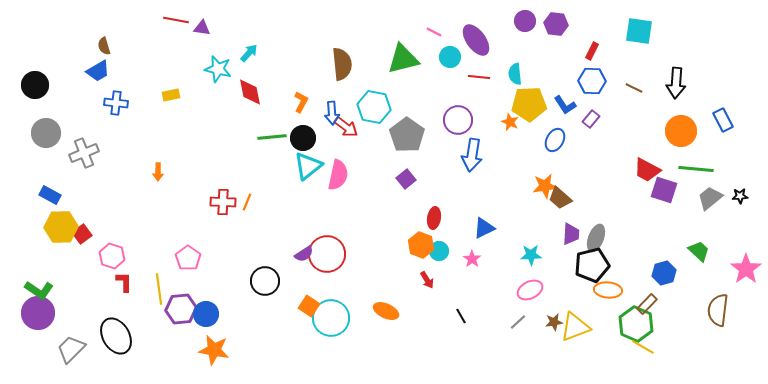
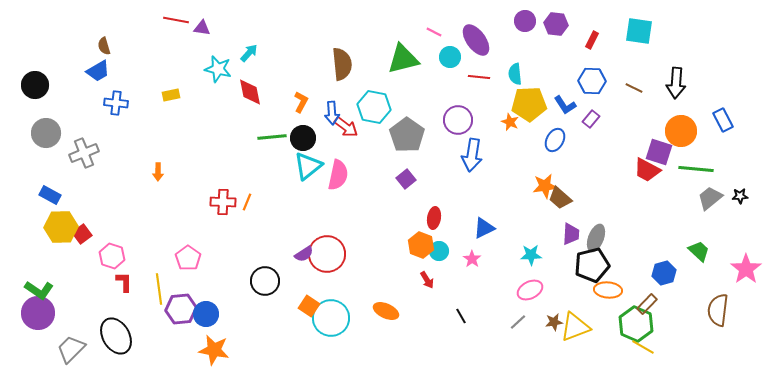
red rectangle at (592, 51): moved 11 px up
purple square at (664, 190): moved 5 px left, 38 px up
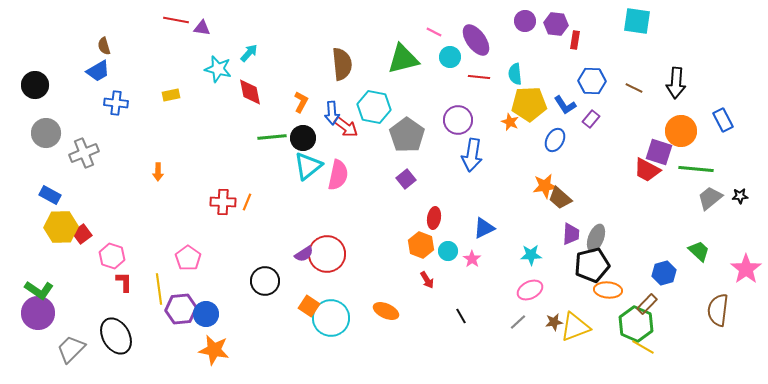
cyan square at (639, 31): moved 2 px left, 10 px up
red rectangle at (592, 40): moved 17 px left; rotated 18 degrees counterclockwise
cyan circle at (439, 251): moved 9 px right
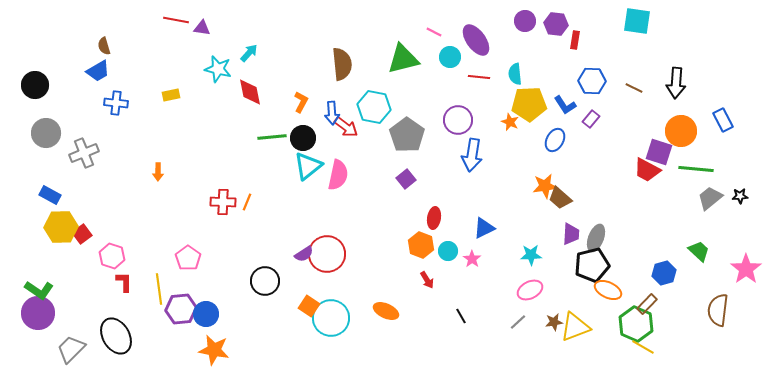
orange ellipse at (608, 290): rotated 20 degrees clockwise
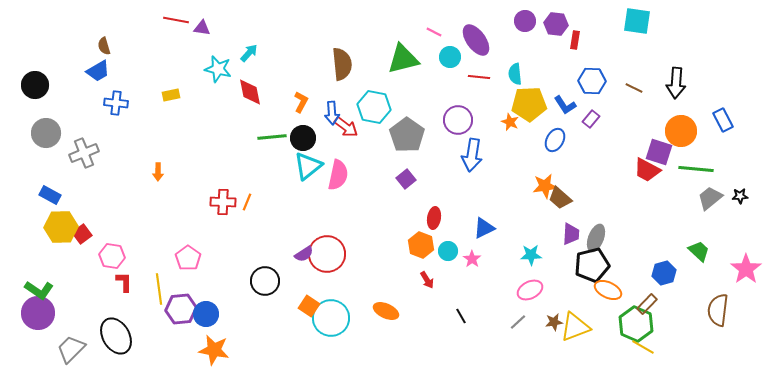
pink hexagon at (112, 256): rotated 10 degrees counterclockwise
